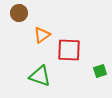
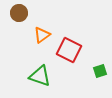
red square: rotated 25 degrees clockwise
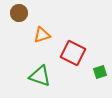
orange triangle: rotated 18 degrees clockwise
red square: moved 4 px right, 3 px down
green square: moved 1 px down
